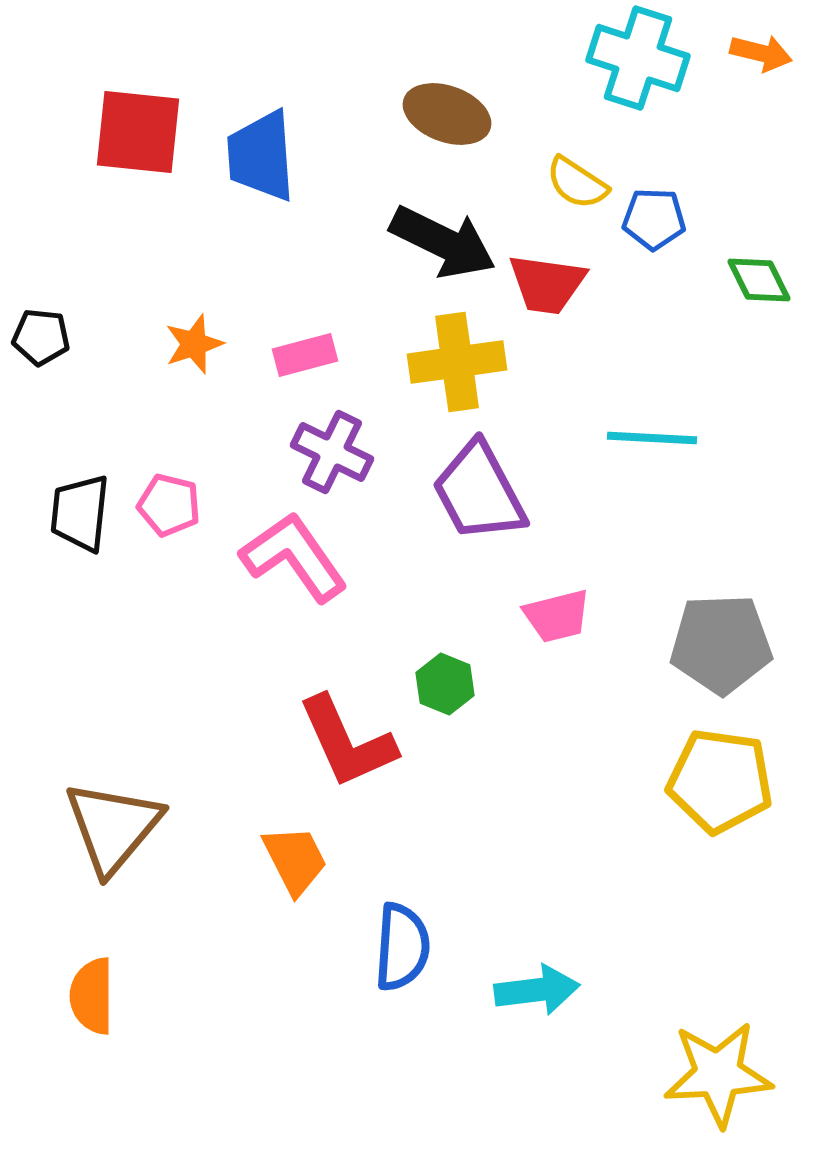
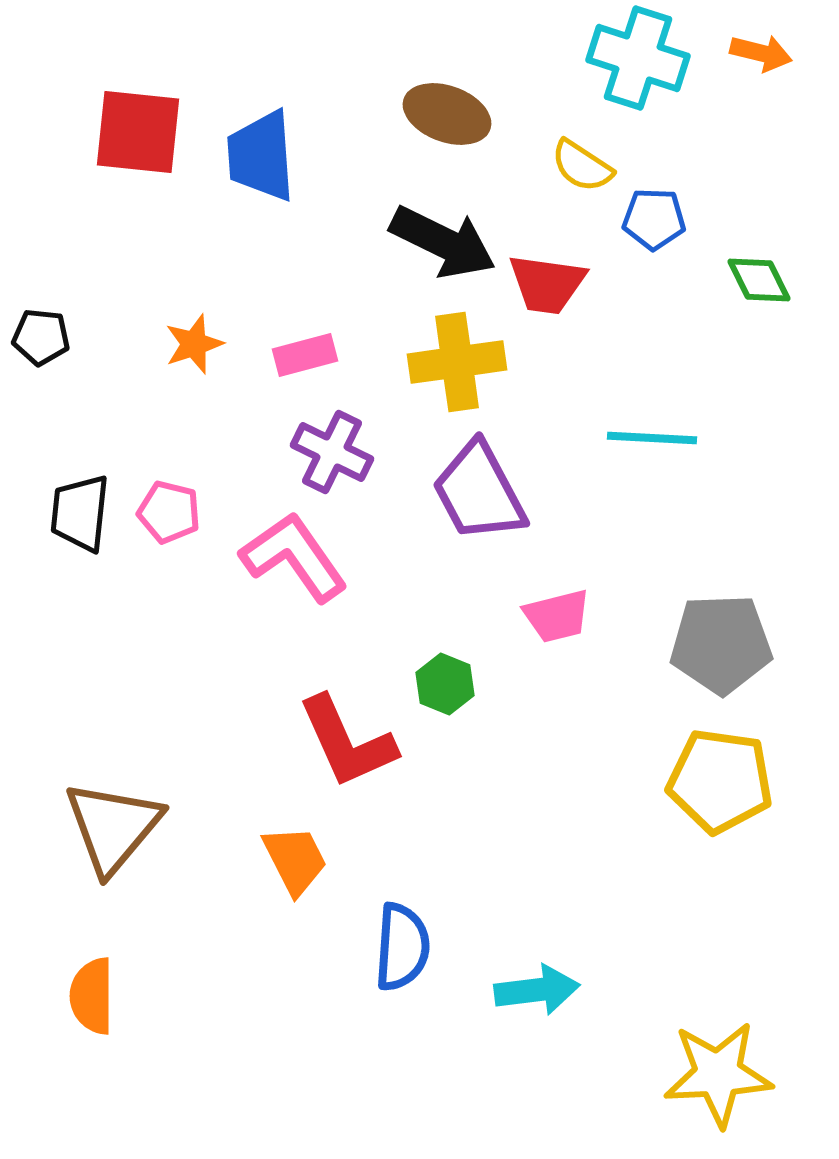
yellow semicircle: moved 5 px right, 17 px up
pink pentagon: moved 7 px down
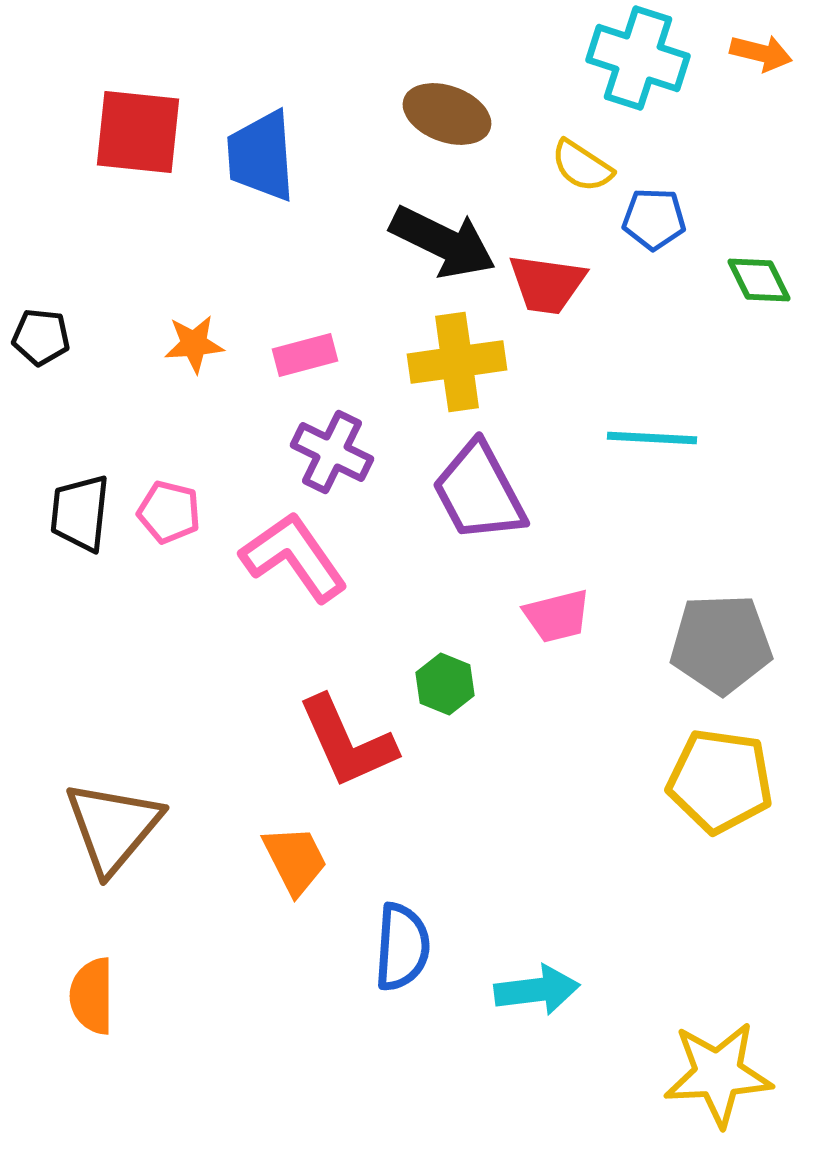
orange star: rotated 14 degrees clockwise
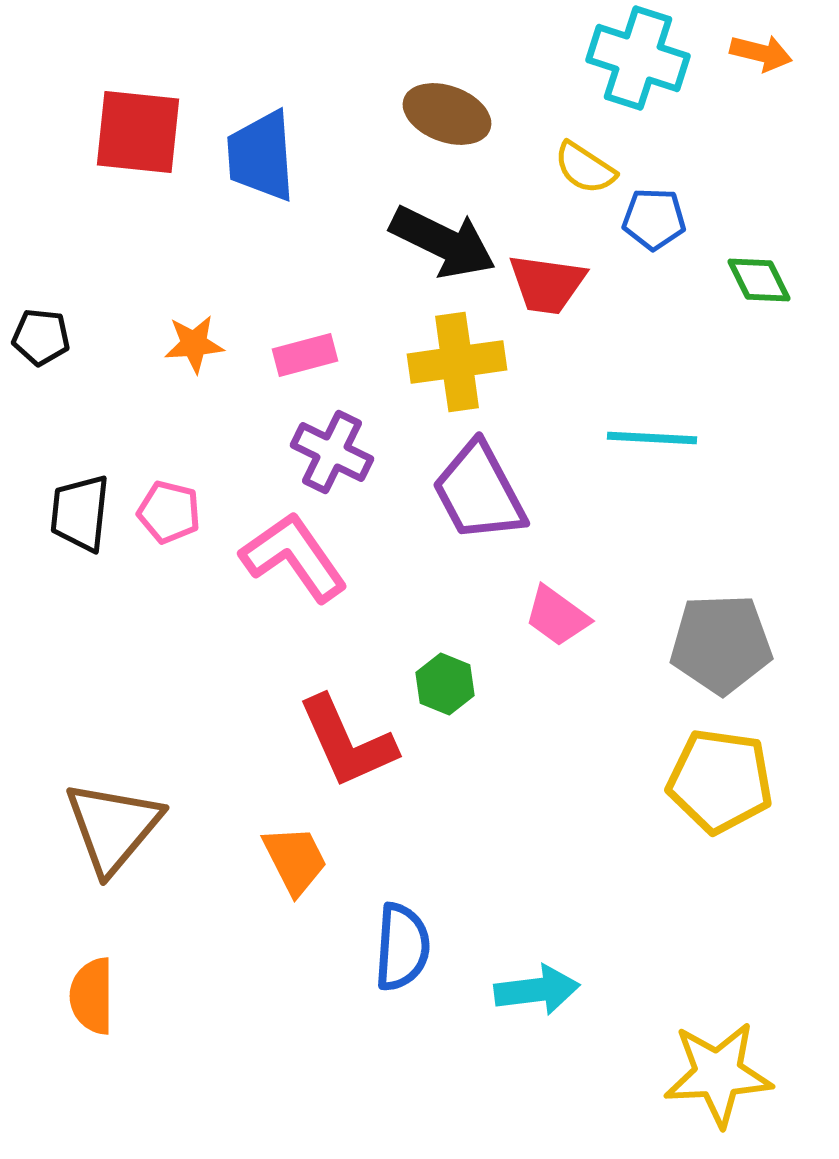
yellow semicircle: moved 3 px right, 2 px down
pink trapezoid: rotated 50 degrees clockwise
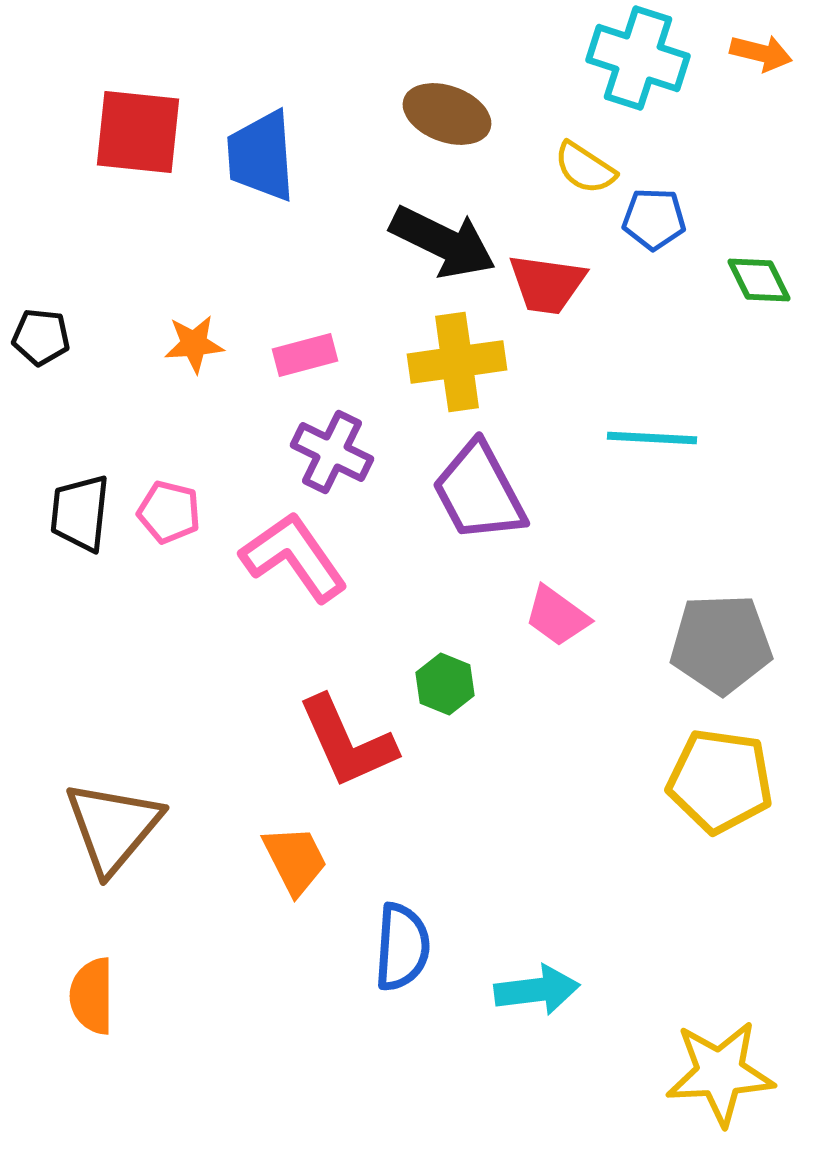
yellow star: moved 2 px right, 1 px up
